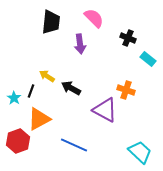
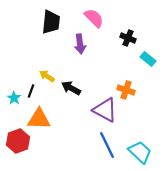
orange triangle: rotated 30 degrees clockwise
blue line: moved 33 px right; rotated 40 degrees clockwise
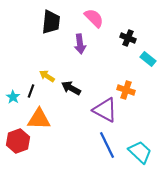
cyan star: moved 1 px left, 1 px up
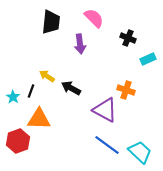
cyan rectangle: rotated 63 degrees counterclockwise
blue line: rotated 28 degrees counterclockwise
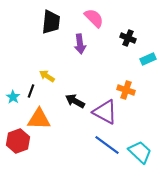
black arrow: moved 4 px right, 13 px down
purple triangle: moved 2 px down
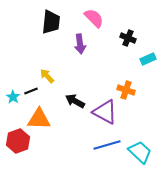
yellow arrow: rotated 14 degrees clockwise
black line: rotated 48 degrees clockwise
blue line: rotated 52 degrees counterclockwise
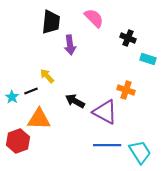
purple arrow: moved 10 px left, 1 px down
cyan rectangle: rotated 42 degrees clockwise
cyan star: moved 1 px left
blue line: rotated 16 degrees clockwise
cyan trapezoid: rotated 15 degrees clockwise
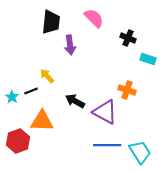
orange cross: moved 1 px right
orange triangle: moved 3 px right, 2 px down
